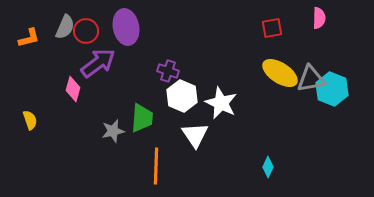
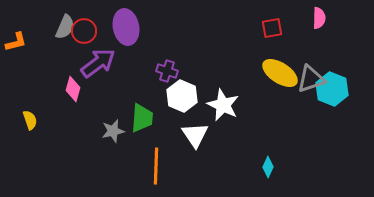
red circle: moved 2 px left
orange L-shape: moved 13 px left, 4 px down
purple cross: moved 1 px left
gray triangle: rotated 8 degrees counterclockwise
white star: moved 2 px right, 2 px down
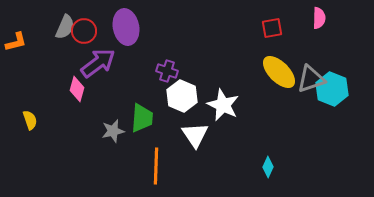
yellow ellipse: moved 1 px left, 1 px up; rotated 12 degrees clockwise
pink diamond: moved 4 px right
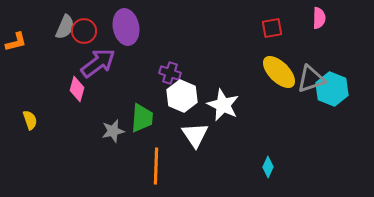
purple cross: moved 3 px right, 2 px down
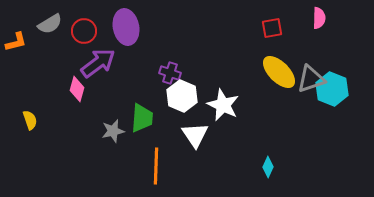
gray semicircle: moved 15 px left, 3 px up; rotated 35 degrees clockwise
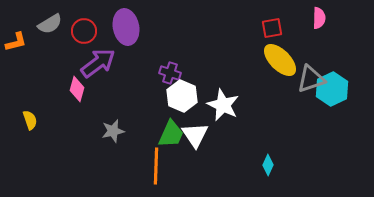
yellow ellipse: moved 1 px right, 12 px up
cyan hexagon: rotated 12 degrees clockwise
green trapezoid: moved 29 px right, 16 px down; rotated 20 degrees clockwise
cyan diamond: moved 2 px up
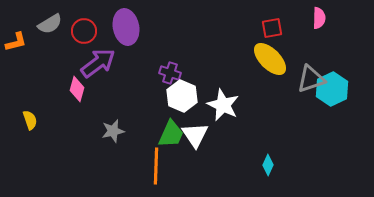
yellow ellipse: moved 10 px left, 1 px up
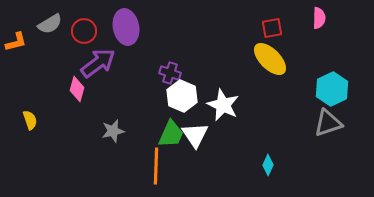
gray triangle: moved 17 px right, 44 px down
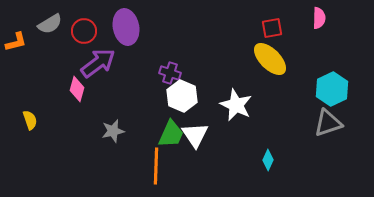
white star: moved 13 px right
cyan diamond: moved 5 px up
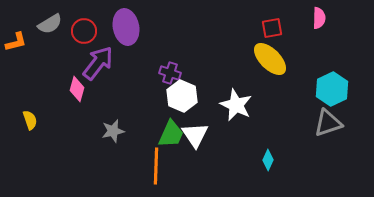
purple arrow: rotated 15 degrees counterclockwise
